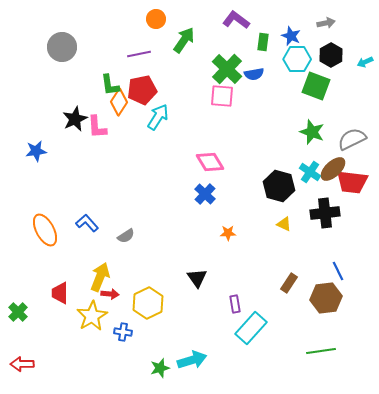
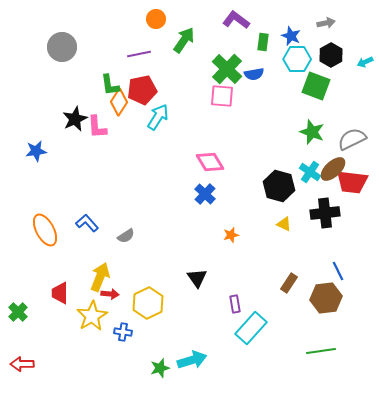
orange star at (228, 233): moved 3 px right, 2 px down; rotated 14 degrees counterclockwise
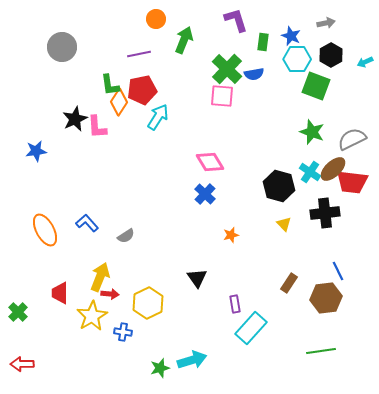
purple L-shape at (236, 20): rotated 36 degrees clockwise
green arrow at (184, 40): rotated 12 degrees counterclockwise
yellow triangle at (284, 224): rotated 21 degrees clockwise
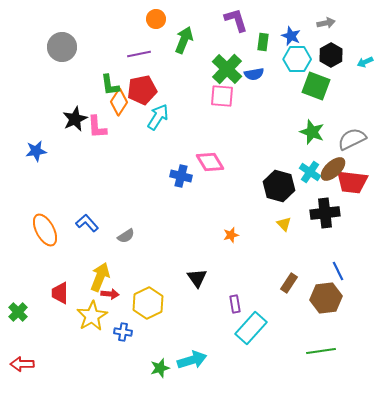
blue cross at (205, 194): moved 24 px left, 18 px up; rotated 30 degrees counterclockwise
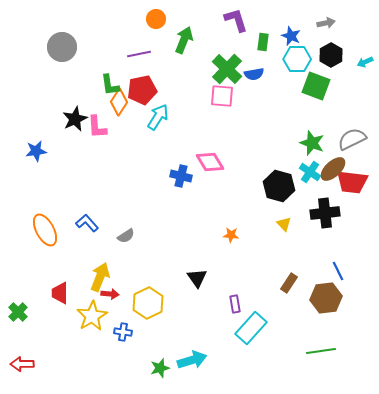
green star at (312, 132): moved 11 px down
orange star at (231, 235): rotated 21 degrees clockwise
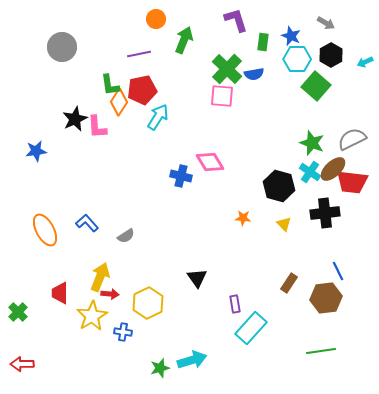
gray arrow at (326, 23): rotated 42 degrees clockwise
green square at (316, 86): rotated 20 degrees clockwise
orange star at (231, 235): moved 12 px right, 17 px up
